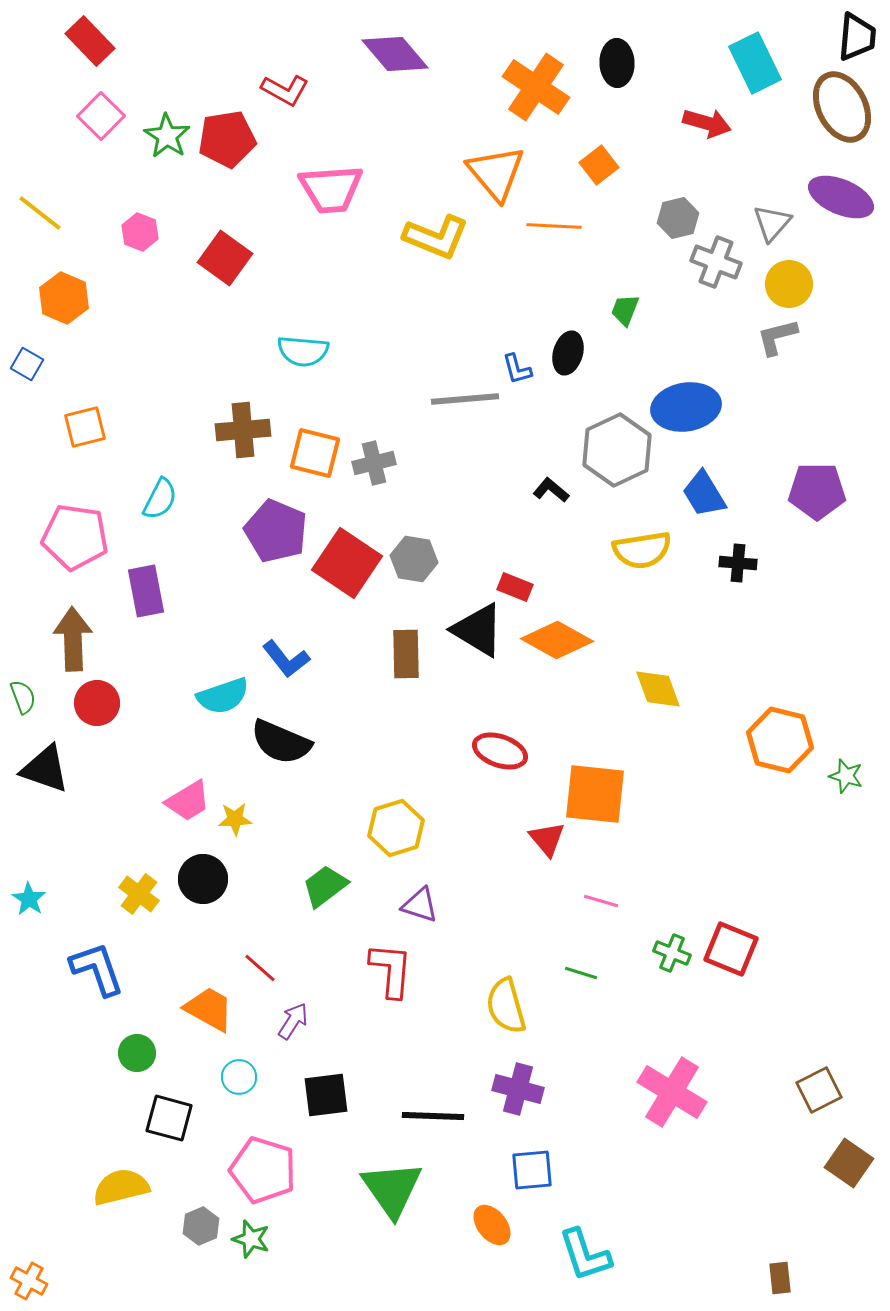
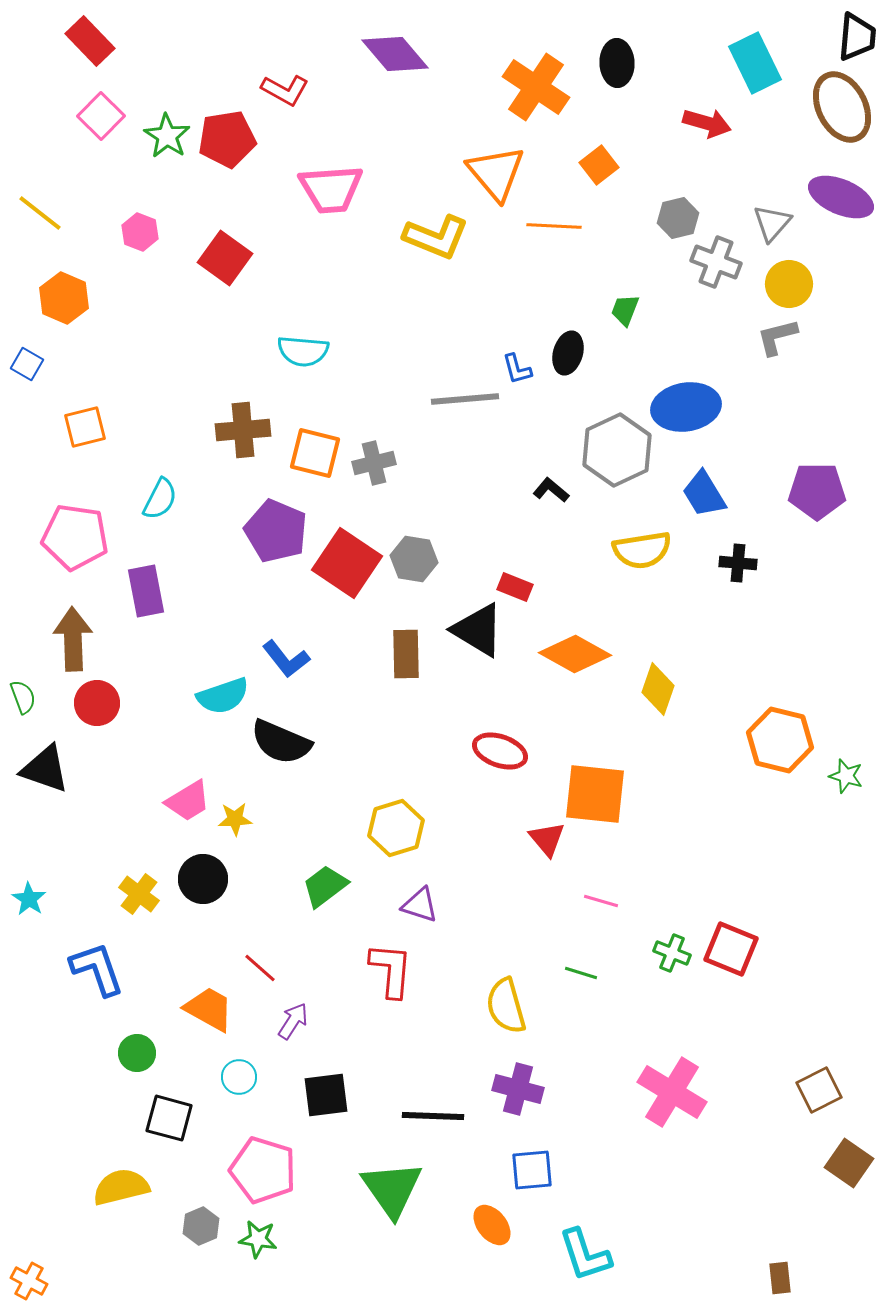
orange diamond at (557, 640): moved 18 px right, 14 px down
yellow diamond at (658, 689): rotated 39 degrees clockwise
green star at (251, 1239): moved 7 px right; rotated 9 degrees counterclockwise
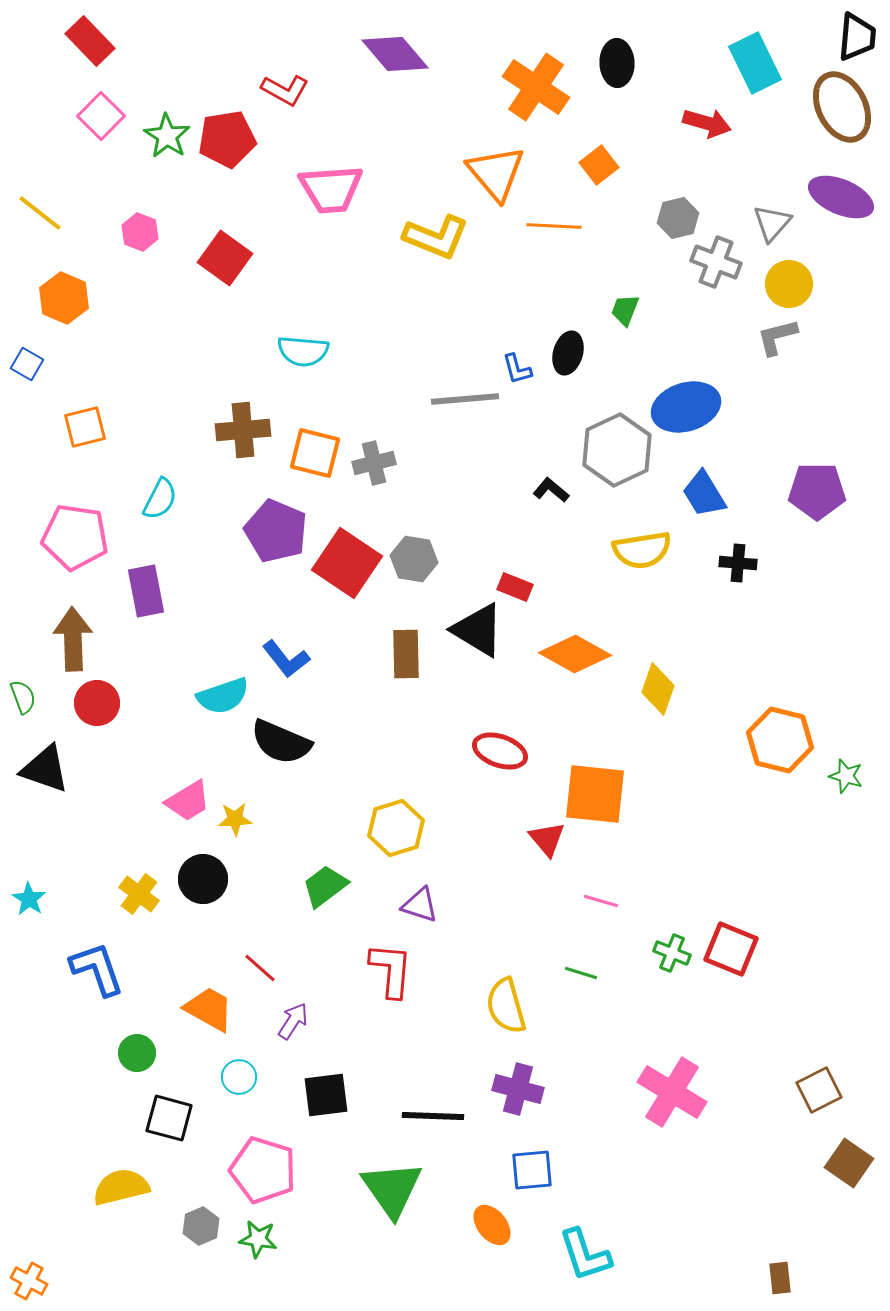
blue ellipse at (686, 407): rotated 8 degrees counterclockwise
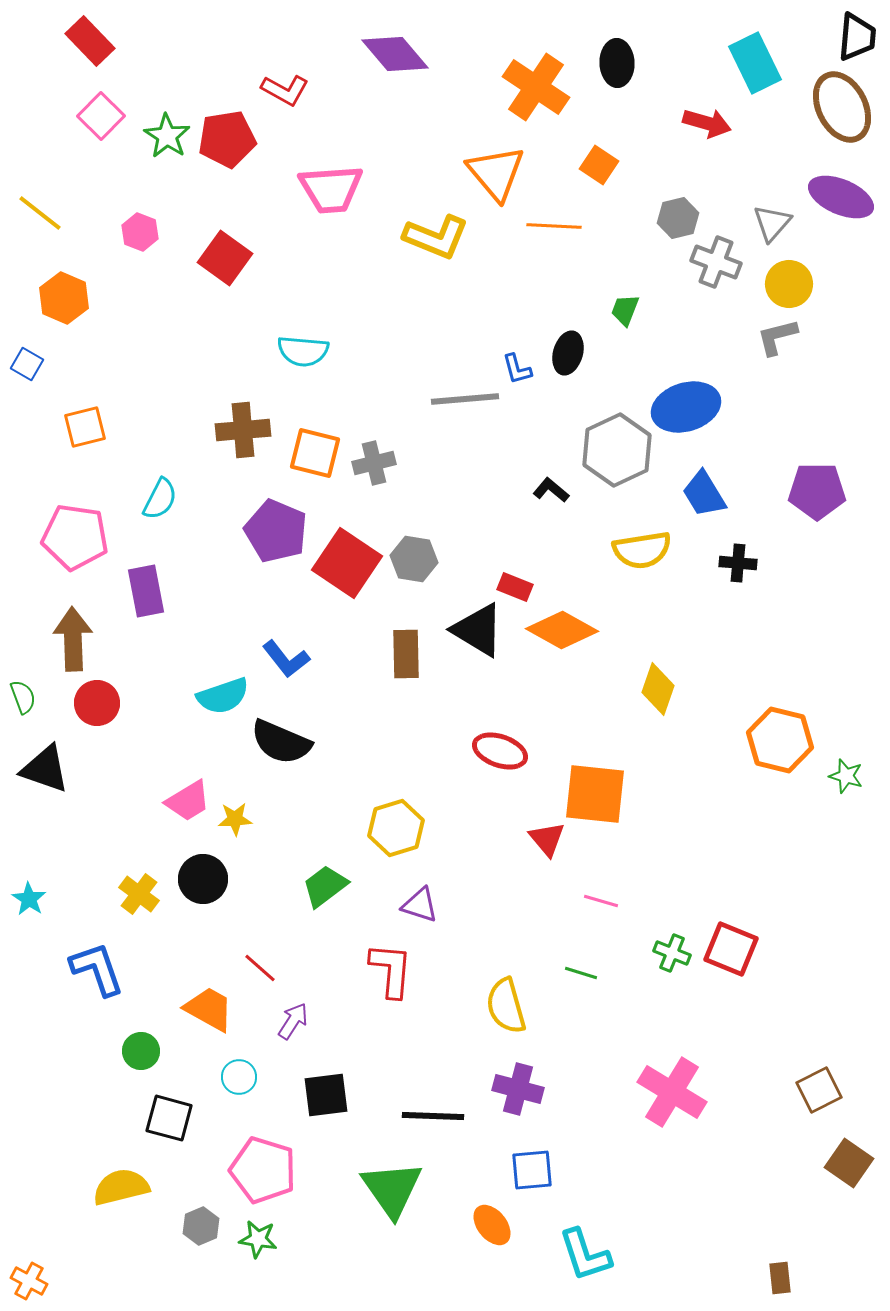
orange square at (599, 165): rotated 18 degrees counterclockwise
orange diamond at (575, 654): moved 13 px left, 24 px up
green circle at (137, 1053): moved 4 px right, 2 px up
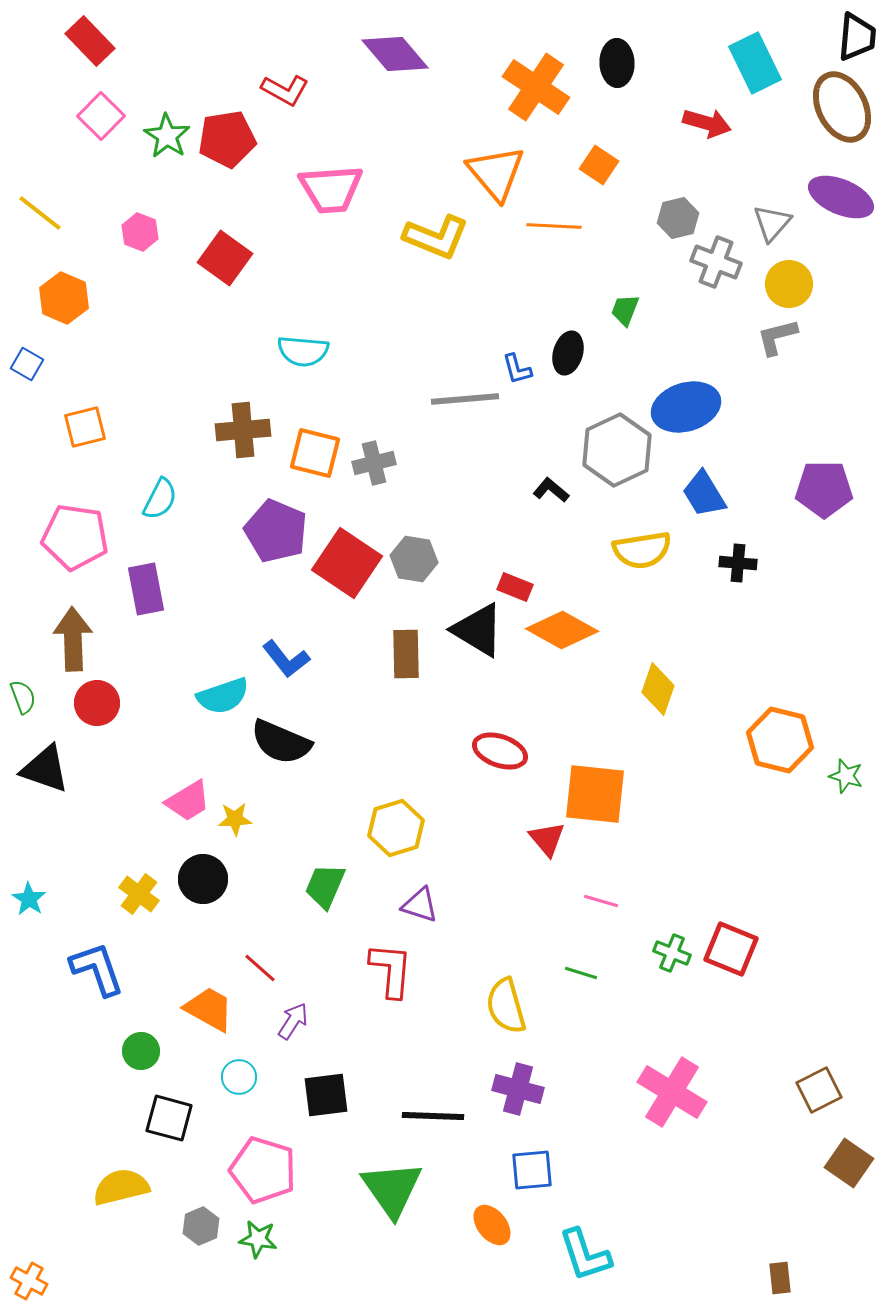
purple pentagon at (817, 491): moved 7 px right, 2 px up
purple rectangle at (146, 591): moved 2 px up
green trapezoid at (325, 886): rotated 30 degrees counterclockwise
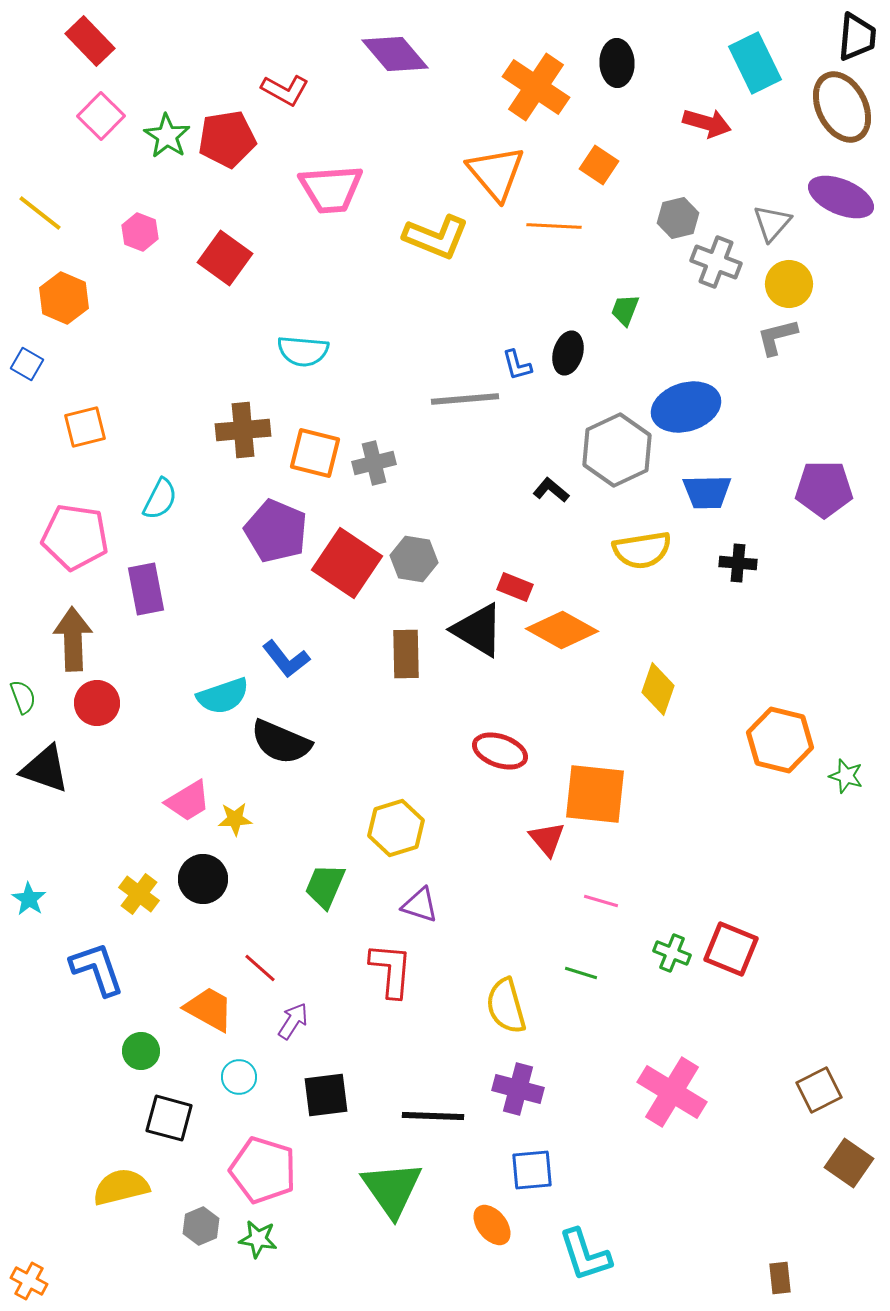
blue L-shape at (517, 369): moved 4 px up
blue trapezoid at (704, 494): moved 3 px right, 2 px up; rotated 60 degrees counterclockwise
